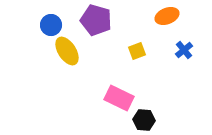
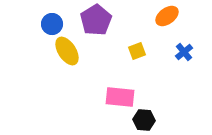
orange ellipse: rotated 15 degrees counterclockwise
purple pentagon: rotated 24 degrees clockwise
blue circle: moved 1 px right, 1 px up
blue cross: moved 2 px down
pink rectangle: moved 1 px right, 1 px up; rotated 20 degrees counterclockwise
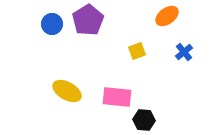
purple pentagon: moved 8 px left
yellow ellipse: moved 40 px down; rotated 28 degrees counterclockwise
pink rectangle: moved 3 px left
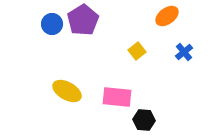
purple pentagon: moved 5 px left
yellow square: rotated 18 degrees counterclockwise
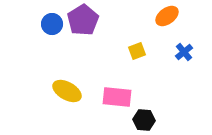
yellow square: rotated 18 degrees clockwise
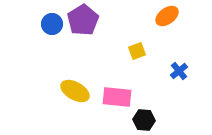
blue cross: moved 5 px left, 19 px down
yellow ellipse: moved 8 px right
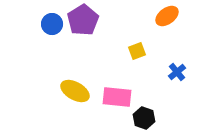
blue cross: moved 2 px left, 1 px down
black hexagon: moved 2 px up; rotated 15 degrees clockwise
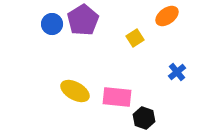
yellow square: moved 2 px left, 13 px up; rotated 12 degrees counterclockwise
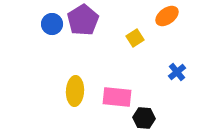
yellow ellipse: rotated 64 degrees clockwise
black hexagon: rotated 15 degrees counterclockwise
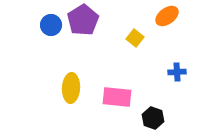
blue circle: moved 1 px left, 1 px down
yellow square: rotated 18 degrees counterclockwise
blue cross: rotated 36 degrees clockwise
yellow ellipse: moved 4 px left, 3 px up
black hexagon: moved 9 px right; rotated 15 degrees clockwise
